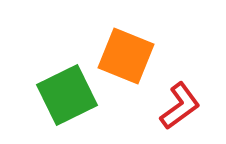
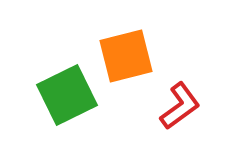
orange square: rotated 36 degrees counterclockwise
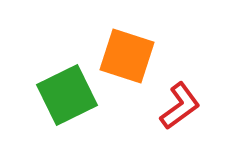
orange square: moved 1 px right; rotated 32 degrees clockwise
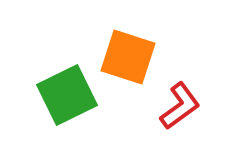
orange square: moved 1 px right, 1 px down
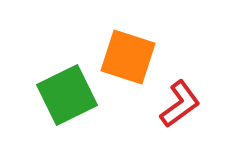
red L-shape: moved 2 px up
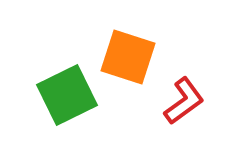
red L-shape: moved 4 px right, 3 px up
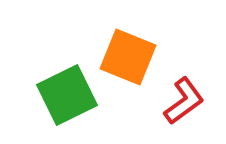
orange square: rotated 4 degrees clockwise
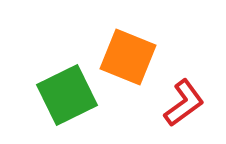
red L-shape: moved 2 px down
